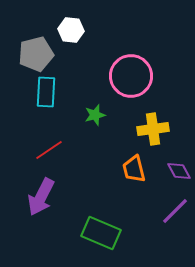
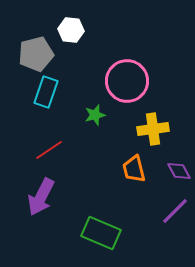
pink circle: moved 4 px left, 5 px down
cyan rectangle: rotated 16 degrees clockwise
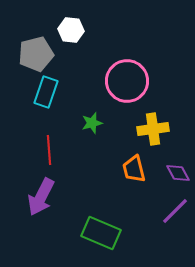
green star: moved 3 px left, 8 px down
red line: rotated 60 degrees counterclockwise
purple diamond: moved 1 px left, 2 px down
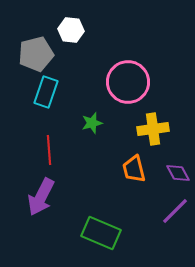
pink circle: moved 1 px right, 1 px down
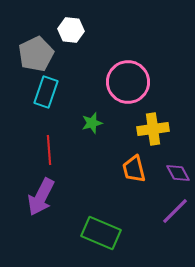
gray pentagon: rotated 12 degrees counterclockwise
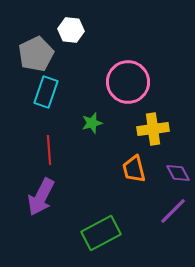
purple line: moved 2 px left
green rectangle: rotated 51 degrees counterclockwise
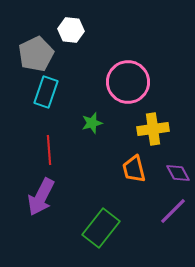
green rectangle: moved 5 px up; rotated 24 degrees counterclockwise
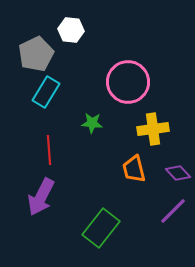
cyan rectangle: rotated 12 degrees clockwise
green star: rotated 20 degrees clockwise
purple diamond: rotated 15 degrees counterclockwise
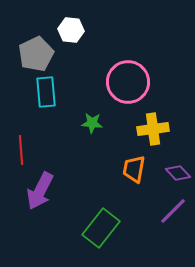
cyan rectangle: rotated 36 degrees counterclockwise
red line: moved 28 px left
orange trapezoid: rotated 24 degrees clockwise
purple arrow: moved 1 px left, 6 px up
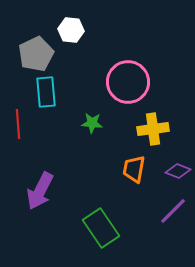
red line: moved 3 px left, 26 px up
purple diamond: moved 2 px up; rotated 25 degrees counterclockwise
green rectangle: rotated 72 degrees counterclockwise
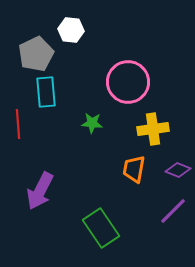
purple diamond: moved 1 px up
